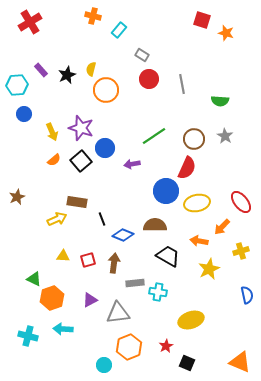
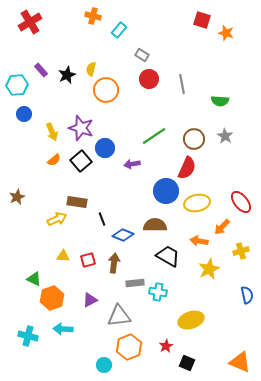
gray triangle at (118, 313): moved 1 px right, 3 px down
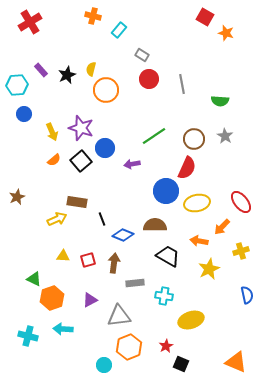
red square at (202, 20): moved 3 px right, 3 px up; rotated 12 degrees clockwise
cyan cross at (158, 292): moved 6 px right, 4 px down
orange triangle at (240, 362): moved 4 px left
black square at (187, 363): moved 6 px left, 1 px down
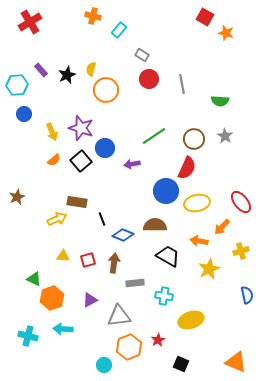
red star at (166, 346): moved 8 px left, 6 px up
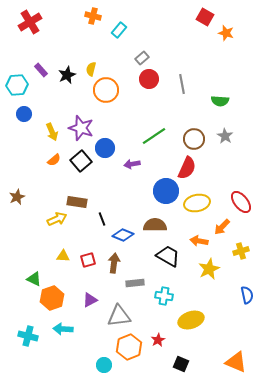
gray rectangle at (142, 55): moved 3 px down; rotated 72 degrees counterclockwise
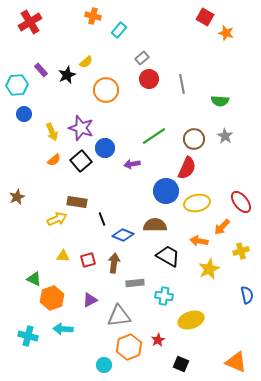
yellow semicircle at (91, 69): moved 5 px left, 7 px up; rotated 144 degrees counterclockwise
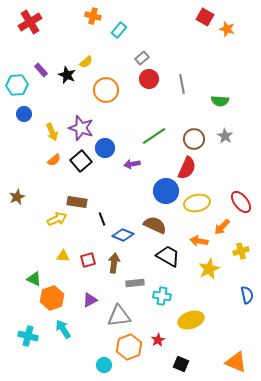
orange star at (226, 33): moved 1 px right, 4 px up
black star at (67, 75): rotated 24 degrees counterclockwise
brown semicircle at (155, 225): rotated 25 degrees clockwise
cyan cross at (164, 296): moved 2 px left
cyan arrow at (63, 329): rotated 54 degrees clockwise
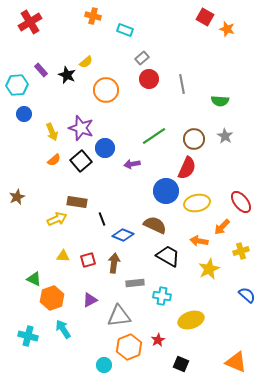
cyan rectangle at (119, 30): moved 6 px right; rotated 70 degrees clockwise
blue semicircle at (247, 295): rotated 36 degrees counterclockwise
